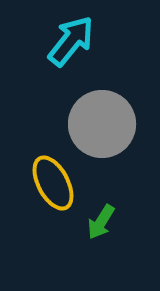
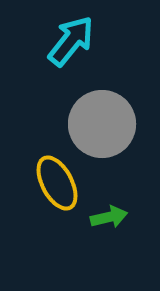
yellow ellipse: moved 4 px right
green arrow: moved 8 px right, 5 px up; rotated 135 degrees counterclockwise
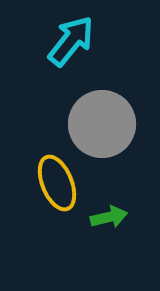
yellow ellipse: rotated 6 degrees clockwise
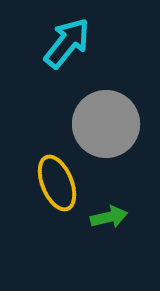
cyan arrow: moved 4 px left, 2 px down
gray circle: moved 4 px right
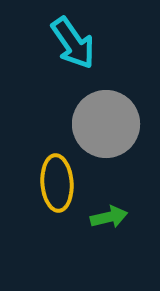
cyan arrow: moved 6 px right; rotated 106 degrees clockwise
yellow ellipse: rotated 18 degrees clockwise
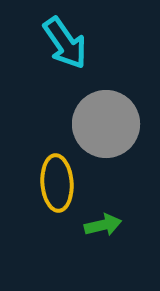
cyan arrow: moved 8 px left
green arrow: moved 6 px left, 8 px down
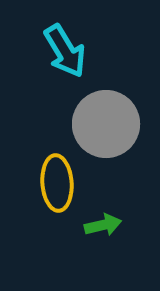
cyan arrow: moved 8 px down; rotated 4 degrees clockwise
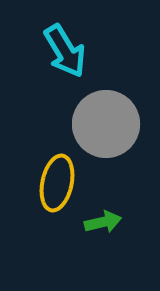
yellow ellipse: rotated 16 degrees clockwise
green arrow: moved 3 px up
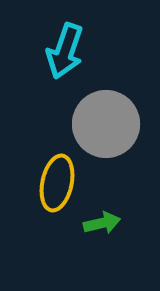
cyan arrow: rotated 50 degrees clockwise
green arrow: moved 1 px left, 1 px down
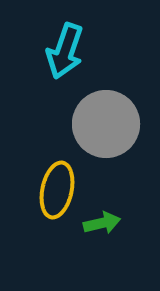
yellow ellipse: moved 7 px down
